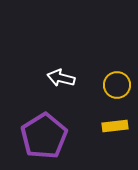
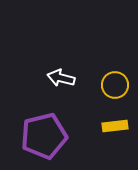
yellow circle: moved 2 px left
purple pentagon: rotated 18 degrees clockwise
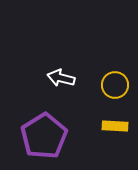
yellow rectangle: rotated 10 degrees clockwise
purple pentagon: rotated 18 degrees counterclockwise
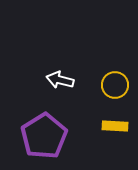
white arrow: moved 1 px left, 2 px down
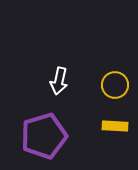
white arrow: moved 1 px left, 1 px down; rotated 92 degrees counterclockwise
purple pentagon: rotated 15 degrees clockwise
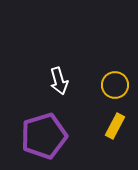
white arrow: rotated 28 degrees counterclockwise
yellow rectangle: rotated 65 degrees counterclockwise
